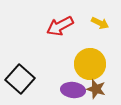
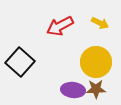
yellow circle: moved 6 px right, 2 px up
black square: moved 17 px up
brown star: rotated 18 degrees counterclockwise
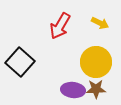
red arrow: rotated 32 degrees counterclockwise
